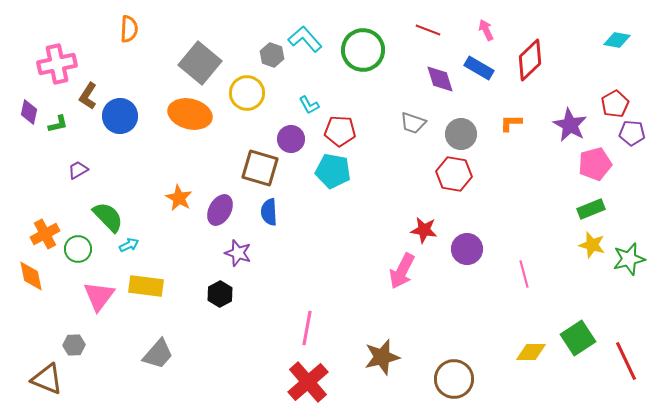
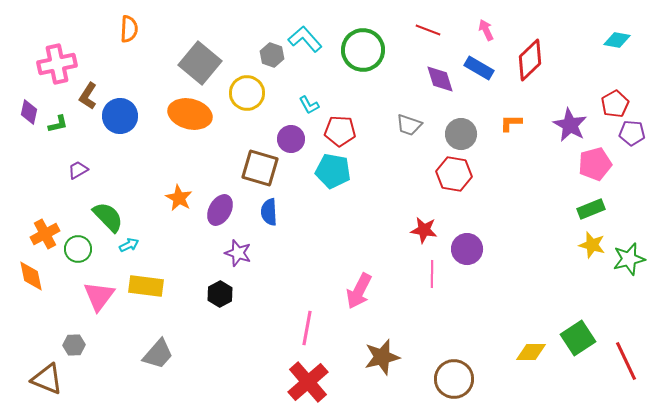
gray trapezoid at (413, 123): moved 4 px left, 2 px down
pink arrow at (402, 271): moved 43 px left, 20 px down
pink line at (524, 274): moved 92 px left; rotated 16 degrees clockwise
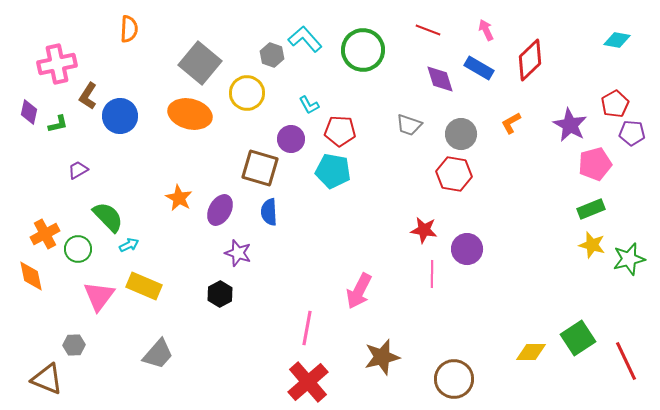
orange L-shape at (511, 123): rotated 30 degrees counterclockwise
yellow rectangle at (146, 286): moved 2 px left; rotated 16 degrees clockwise
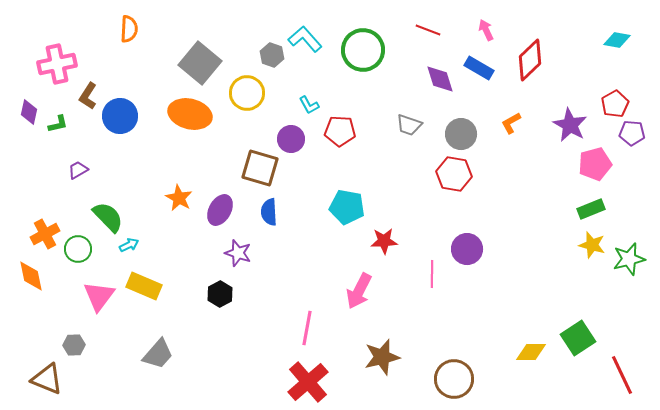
cyan pentagon at (333, 171): moved 14 px right, 36 px down
red star at (424, 230): moved 40 px left, 11 px down; rotated 12 degrees counterclockwise
red line at (626, 361): moved 4 px left, 14 px down
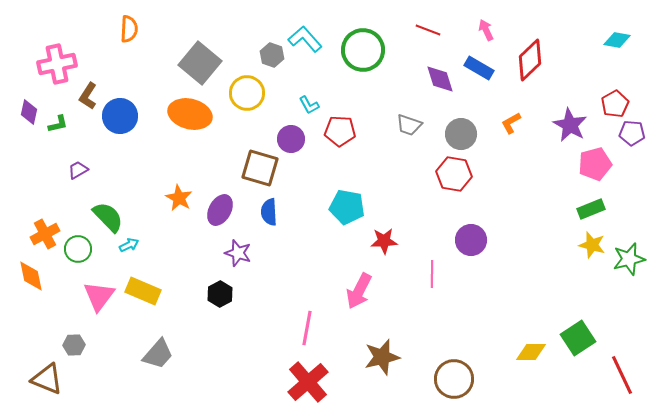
purple circle at (467, 249): moved 4 px right, 9 px up
yellow rectangle at (144, 286): moved 1 px left, 5 px down
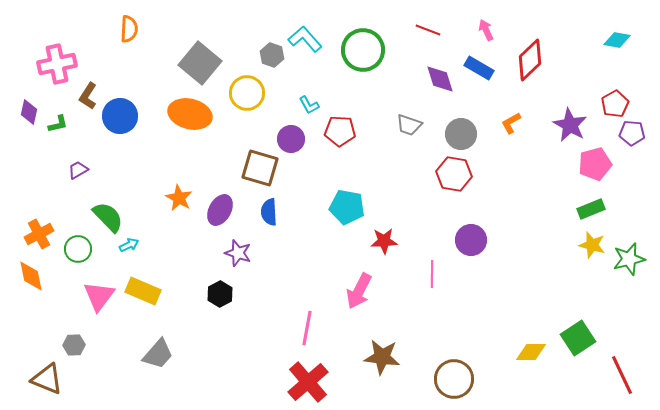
orange cross at (45, 234): moved 6 px left
brown star at (382, 357): rotated 21 degrees clockwise
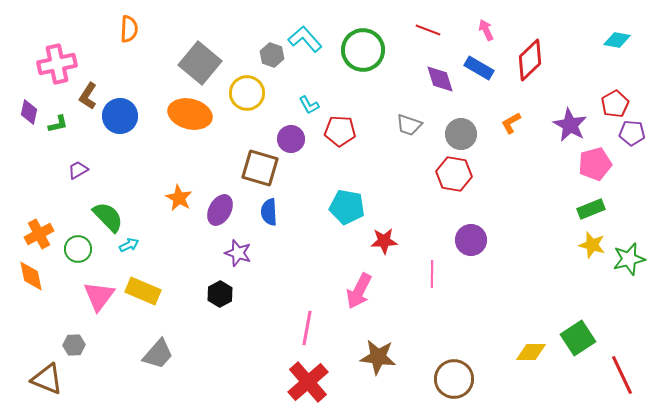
brown star at (382, 357): moved 4 px left
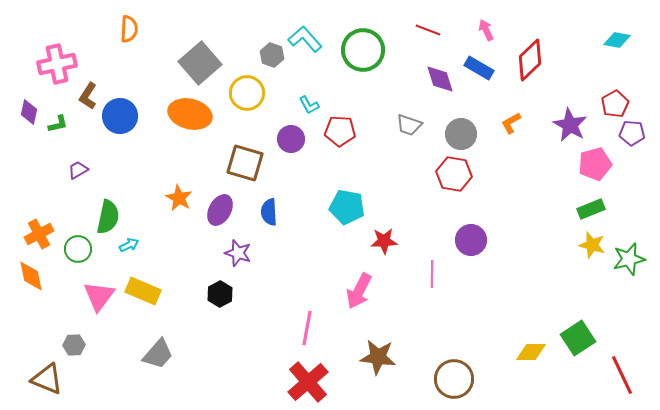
gray square at (200, 63): rotated 9 degrees clockwise
brown square at (260, 168): moved 15 px left, 5 px up
green semicircle at (108, 217): rotated 56 degrees clockwise
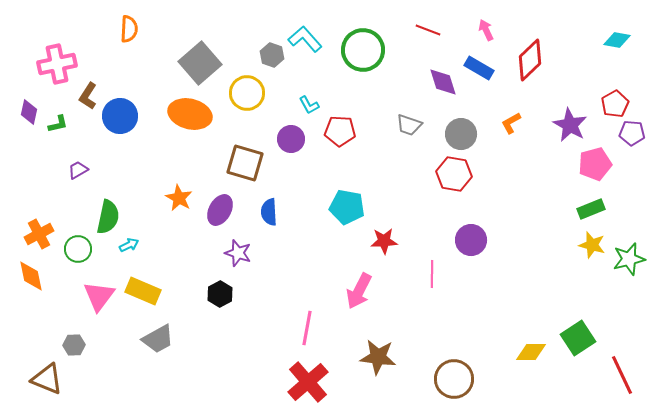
purple diamond at (440, 79): moved 3 px right, 3 px down
gray trapezoid at (158, 354): moved 15 px up; rotated 20 degrees clockwise
